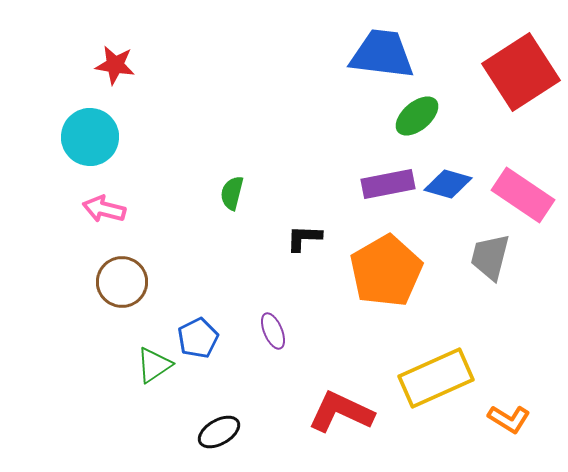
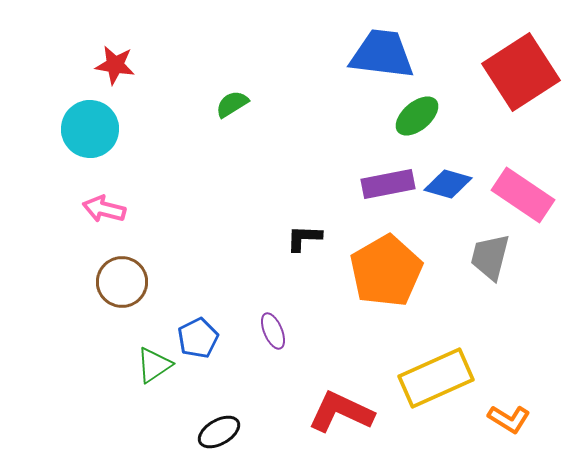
cyan circle: moved 8 px up
green semicircle: moved 89 px up; rotated 44 degrees clockwise
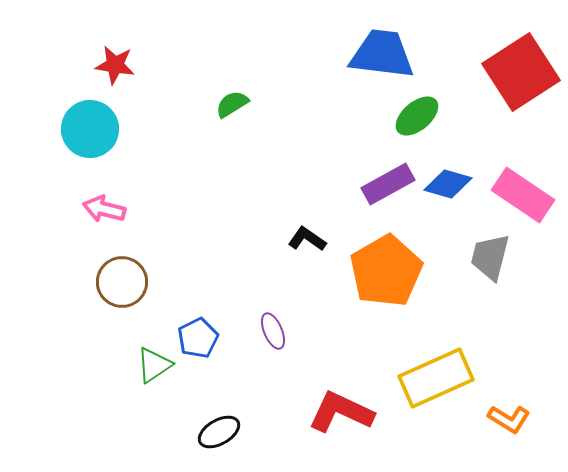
purple rectangle: rotated 18 degrees counterclockwise
black L-shape: moved 3 px right, 1 px down; rotated 33 degrees clockwise
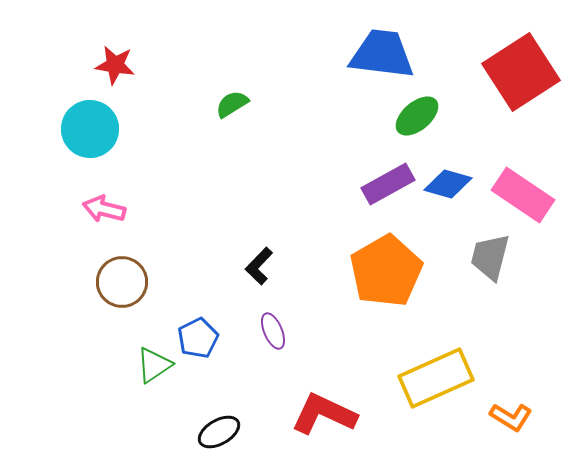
black L-shape: moved 48 px left, 27 px down; rotated 81 degrees counterclockwise
red L-shape: moved 17 px left, 2 px down
orange L-shape: moved 2 px right, 2 px up
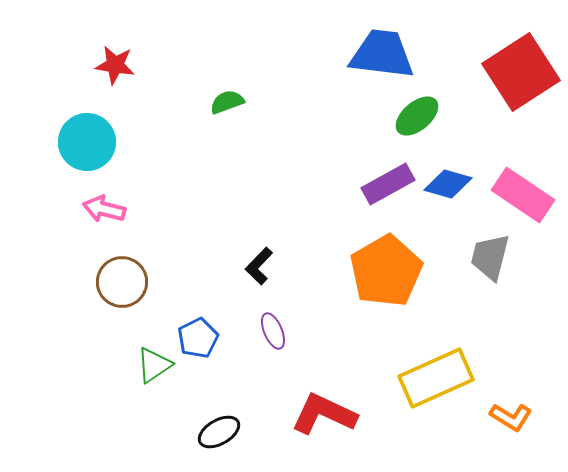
green semicircle: moved 5 px left, 2 px up; rotated 12 degrees clockwise
cyan circle: moved 3 px left, 13 px down
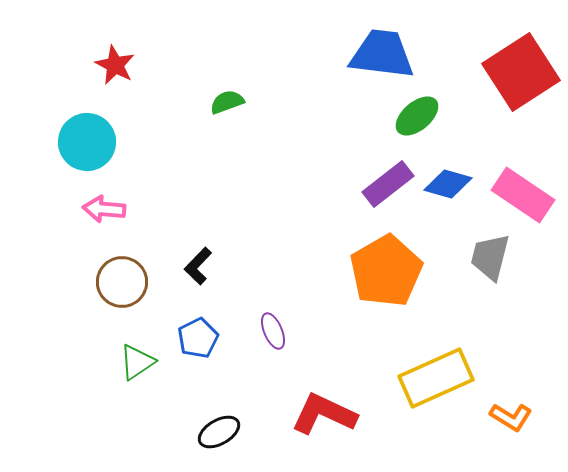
red star: rotated 18 degrees clockwise
purple rectangle: rotated 9 degrees counterclockwise
pink arrow: rotated 9 degrees counterclockwise
black L-shape: moved 61 px left
green triangle: moved 17 px left, 3 px up
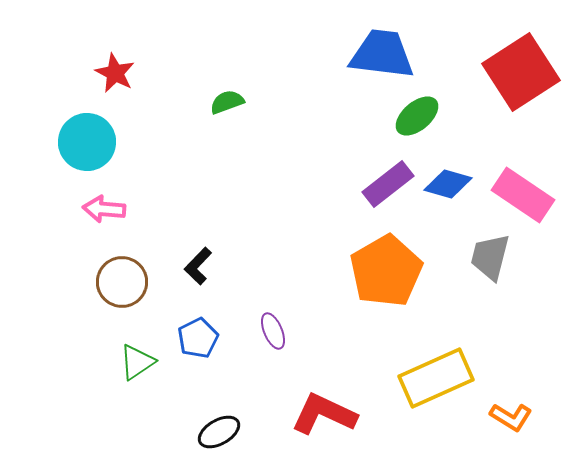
red star: moved 8 px down
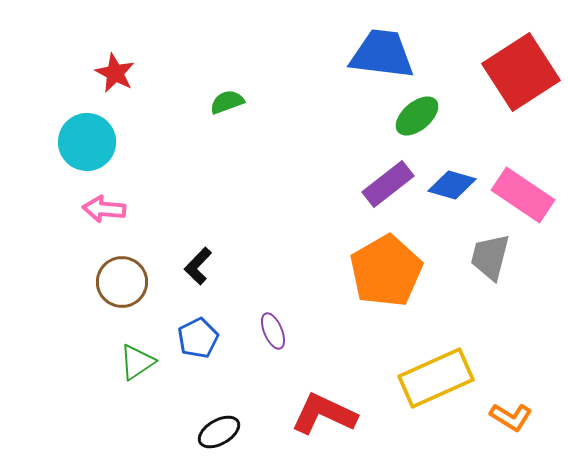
blue diamond: moved 4 px right, 1 px down
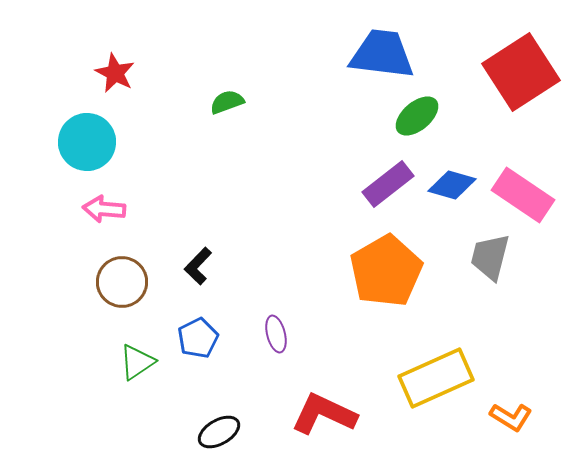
purple ellipse: moved 3 px right, 3 px down; rotated 9 degrees clockwise
